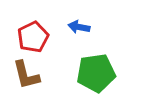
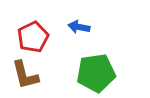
brown L-shape: moved 1 px left
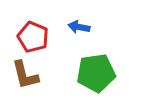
red pentagon: rotated 24 degrees counterclockwise
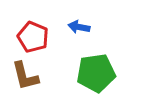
brown L-shape: moved 1 px down
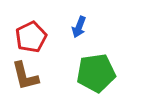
blue arrow: rotated 80 degrees counterclockwise
red pentagon: moved 2 px left; rotated 24 degrees clockwise
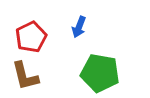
green pentagon: moved 4 px right; rotated 18 degrees clockwise
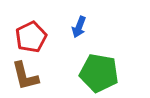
green pentagon: moved 1 px left
